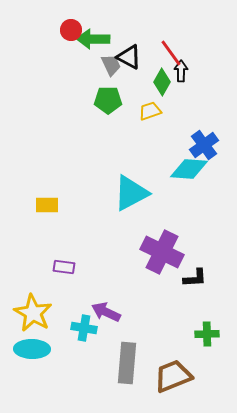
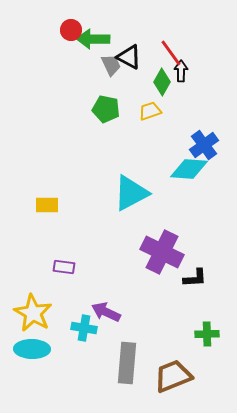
green pentagon: moved 2 px left, 9 px down; rotated 12 degrees clockwise
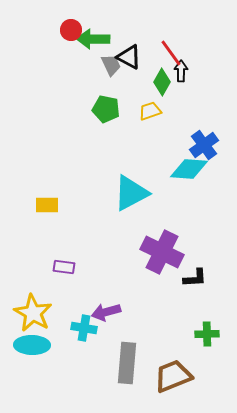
purple arrow: rotated 40 degrees counterclockwise
cyan ellipse: moved 4 px up
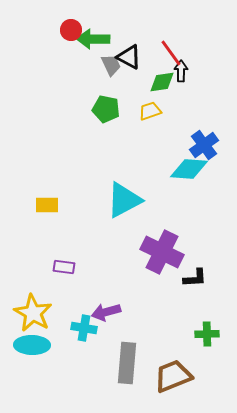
green diamond: rotated 52 degrees clockwise
cyan triangle: moved 7 px left, 7 px down
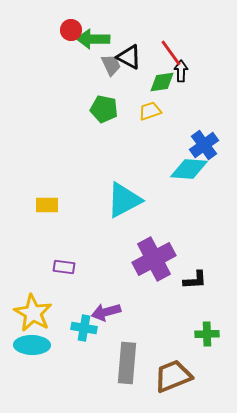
green pentagon: moved 2 px left
purple cross: moved 8 px left, 7 px down; rotated 36 degrees clockwise
black L-shape: moved 2 px down
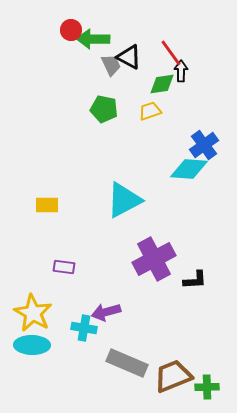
green diamond: moved 2 px down
green cross: moved 53 px down
gray rectangle: rotated 72 degrees counterclockwise
